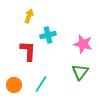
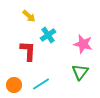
yellow arrow: rotated 112 degrees clockwise
cyan cross: rotated 21 degrees counterclockwise
cyan line: rotated 24 degrees clockwise
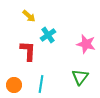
pink star: moved 3 px right
green triangle: moved 5 px down
cyan line: rotated 48 degrees counterclockwise
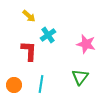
red L-shape: moved 1 px right
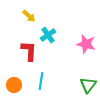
green triangle: moved 8 px right, 8 px down
cyan line: moved 3 px up
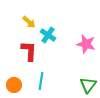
yellow arrow: moved 6 px down
cyan cross: rotated 21 degrees counterclockwise
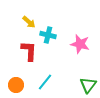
cyan cross: rotated 21 degrees counterclockwise
pink star: moved 6 px left
cyan line: moved 4 px right, 1 px down; rotated 30 degrees clockwise
orange circle: moved 2 px right
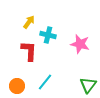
yellow arrow: rotated 96 degrees counterclockwise
orange circle: moved 1 px right, 1 px down
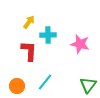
cyan cross: rotated 14 degrees counterclockwise
